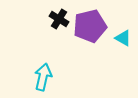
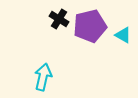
cyan triangle: moved 3 px up
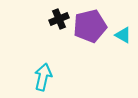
black cross: rotated 36 degrees clockwise
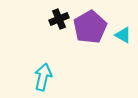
purple pentagon: moved 1 px down; rotated 16 degrees counterclockwise
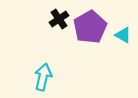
black cross: rotated 12 degrees counterclockwise
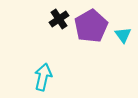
purple pentagon: moved 1 px right, 1 px up
cyan triangle: rotated 24 degrees clockwise
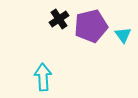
purple pentagon: rotated 16 degrees clockwise
cyan arrow: rotated 16 degrees counterclockwise
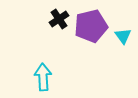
cyan triangle: moved 1 px down
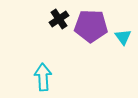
purple pentagon: rotated 16 degrees clockwise
cyan triangle: moved 1 px down
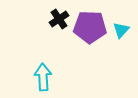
purple pentagon: moved 1 px left, 1 px down
cyan triangle: moved 2 px left, 7 px up; rotated 18 degrees clockwise
